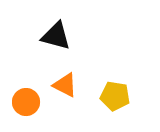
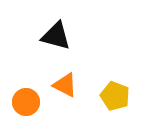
yellow pentagon: rotated 12 degrees clockwise
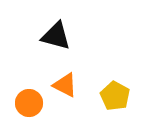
yellow pentagon: rotated 8 degrees clockwise
orange circle: moved 3 px right, 1 px down
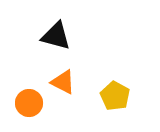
orange triangle: moved 2 px left, 3 px up
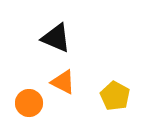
black triangle: moved 2 px down; rotated 8 degrees clockwise
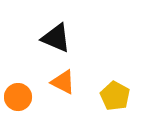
orange circle: moved 11 px left, 6 px up
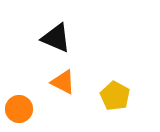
orange circle: moved 1 px right, 12 px down
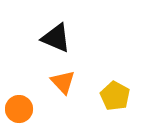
orange triangle: rotated 20 degrees clockwise
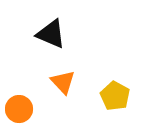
black triangle: moved 5 px left, 4 px up
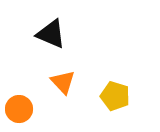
yellow pentagon: rotated 12 degrees counterclockwise
